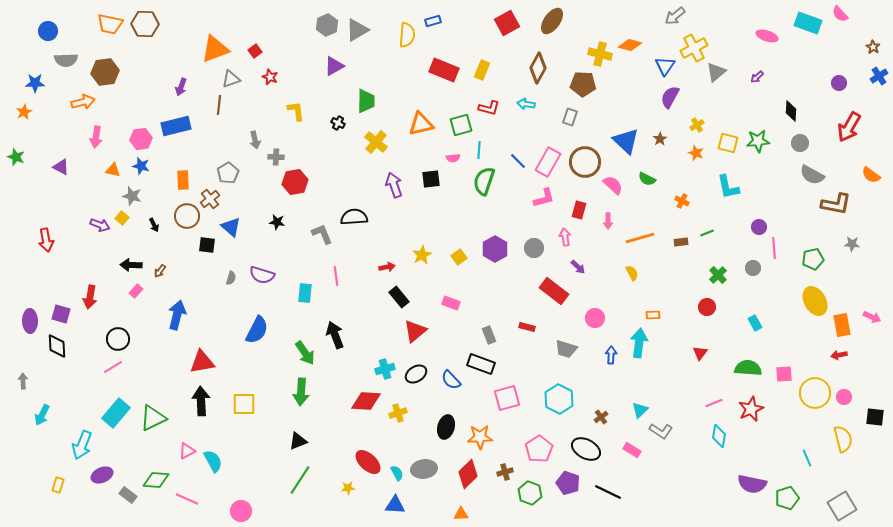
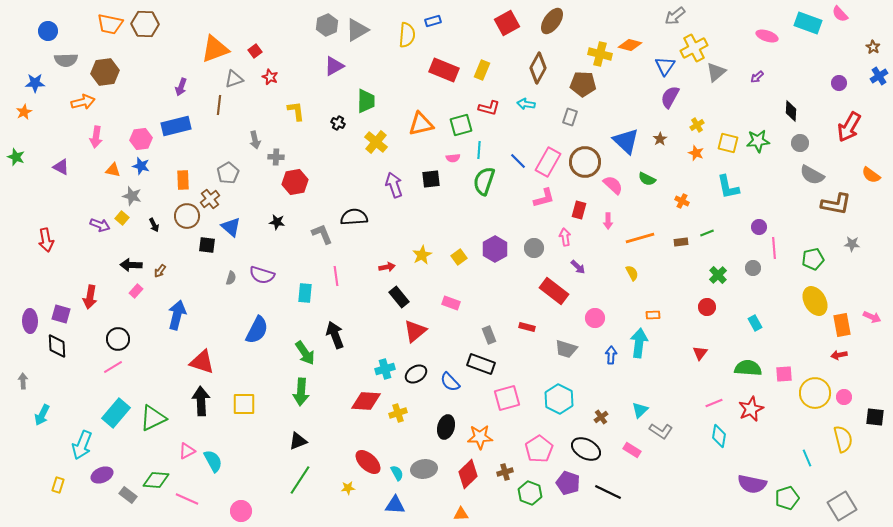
gray triangle at (231, 79): moved 3 px right
red triangle at (202, 362): rotated 28 degrees clockwise
blue semicircle at (451, 380): moved 1 px left, 2 px down
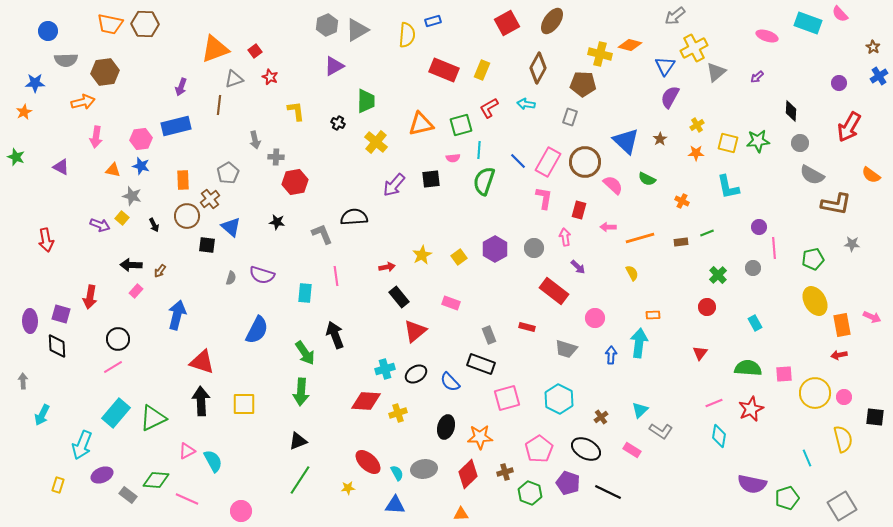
red L-shape at (489, 108): rotated 135 degrees clockwise
orange star at (696, 153): rotated 21 degrees counterclockwise
purple arrow at (394, 185): rotated 120 degrees counterclockwise
pink L-shape at (544, 198): rotated 65 degrees counterclockwise
pink arrow at (608, 221): moved 6 px down; rotated 91 degrees clockwise
